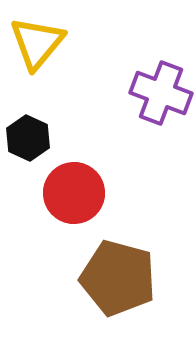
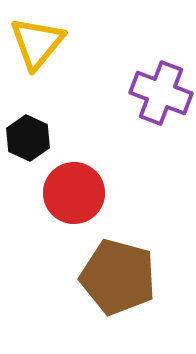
brown pentagon: moved 1 px up
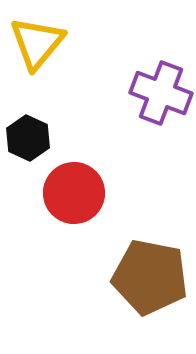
brown pentagon: moved 32 px right; rotated 4 degrees counterclockwise
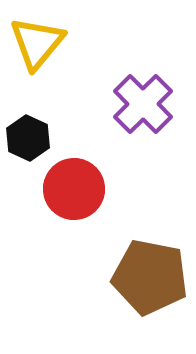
purple cross: moved 18 px left, 11 px down; rotated 24 degrees clockwise
red circle: moved 4 px up
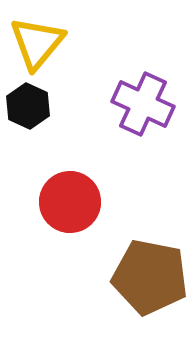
purple cross: rotated 20 degrees counterclockwise
black hexagon: moved 32 px up
red circle: moved 4 px left, 13 px down
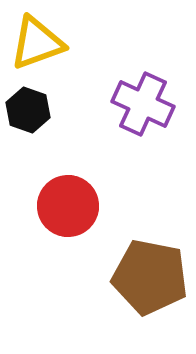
yellow triangle: rotated 30 degrees clockwise
black hexagon: moved 4 px down; rotated 6 degrees counterclockwise
red circle: moved 2 px left, 4 px down
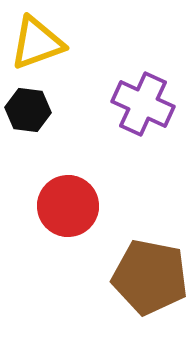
black hexagon: rotated 12 degrees counterclockwise
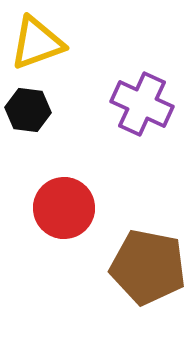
purple cross: moved 1 px left
red circle: moved 4 px left, 2 px down
brown pentagon: moved 2 px left, 10 px up
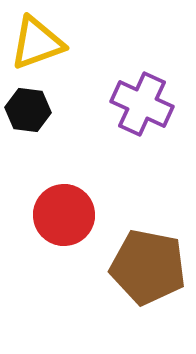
red circle: moved 7 px down
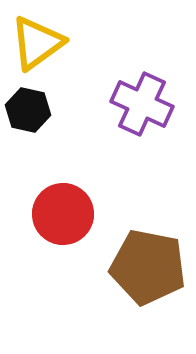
yellow triangle: rotated 16 degrees counterclockwise
black hexagon: rotated 6 degrees clockwise
red circle: moved 1 px left, 1 px up
